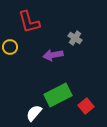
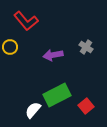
red L-shape: moved 3 px left, 1 px up; rotated 25 degrees counterclockwise
gray cross: moved 11 px right, 9 px down
green rectangle: moved 1 px left
white semicircle: moved 1 px left, 3 px up
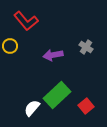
yellow circle: moved 1 px up
green rectangle: rotated 16 degrees counterclockwise
white semicircle: moved 1 px left, 2 px up
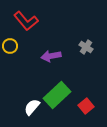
purple arrow: moved 2 px left, 1 px down
white semicircle: moved 1 px up
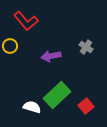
white semicircle: rotated 66 degrees clockwise
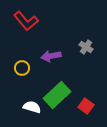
yellow circle: moved 12 px right, 22 px down
red square: rotated 14 degrees counterclockwise
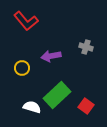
gray cross: rotated 16 degrees counterclockwise
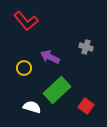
purple arrow: moved 1 px left, 1 px down; rotated 36 degrees clockwise
yellow circle: moved 2 px right
green rectangle: moved 5 px up
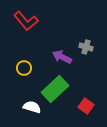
purple arrow: moved 12 px right
green rectangle: moved 2 px left, 1 px up
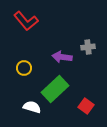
gray cross: moved 2 px right; rotated 24 degrees counterclockwise
purple arrow: rotated 18 degrees counterclockwise
